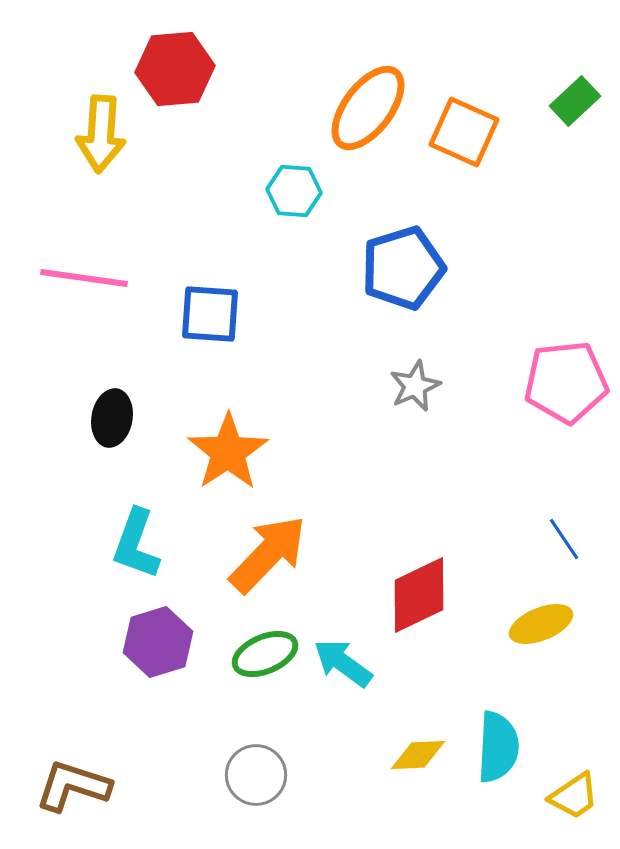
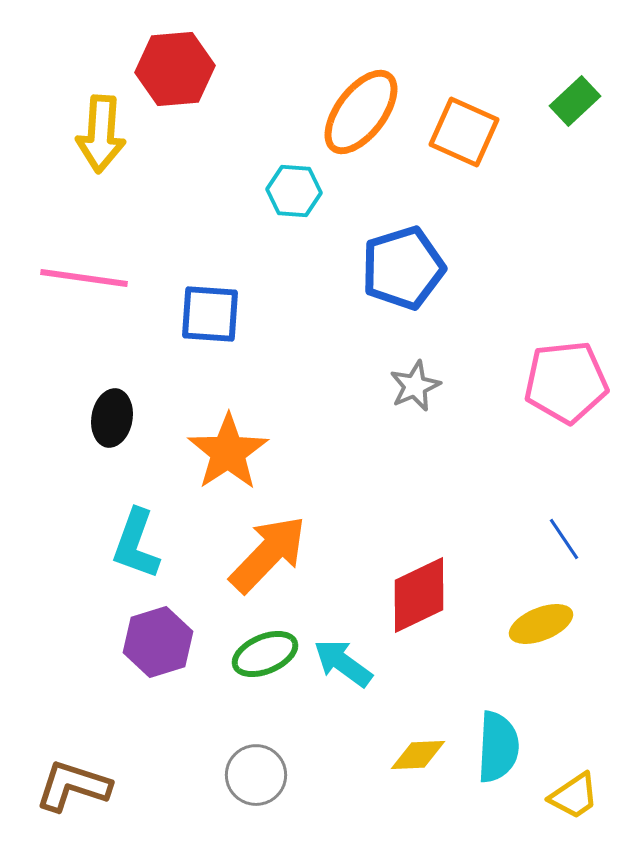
orange ellipse: moved 7 px left, 4 px down
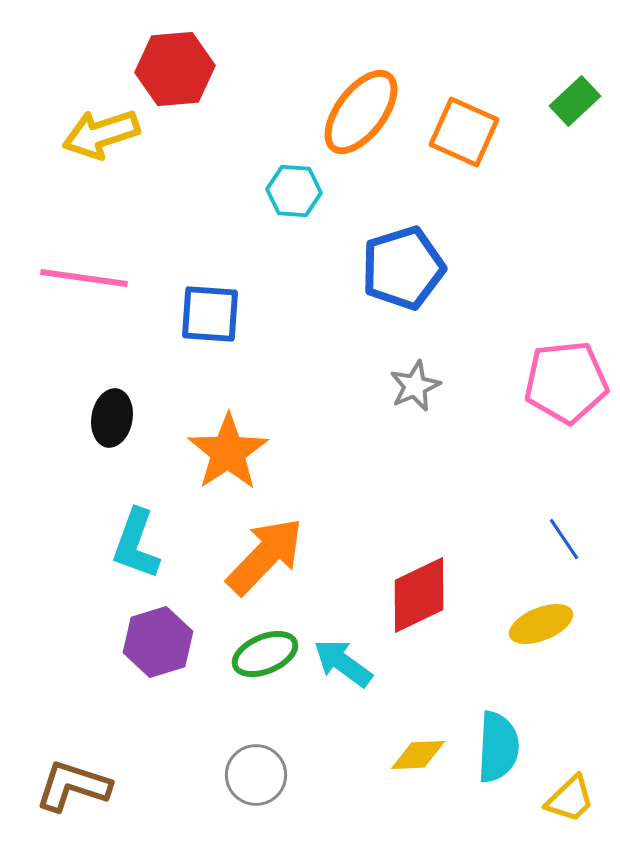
yellow arrow: rotated 68 degrees clockwise
orange arrow: moved 3 px left, 2 px down
yellow trapezoid: moved 4 px left, 3 px down; rotated 10 degrees counterclockwise
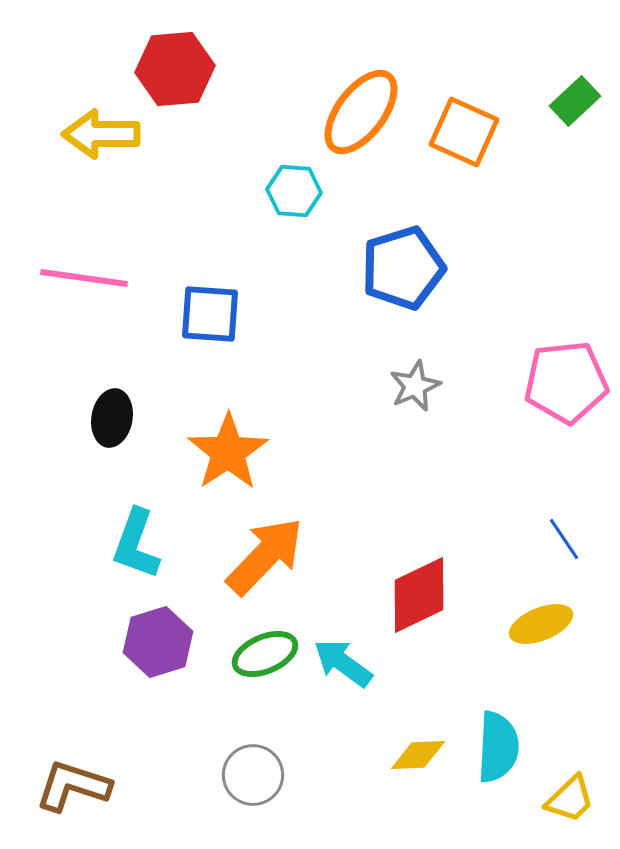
yellow arrow: rotated 18 degrees clockwise
gray circle: moved 3 px left
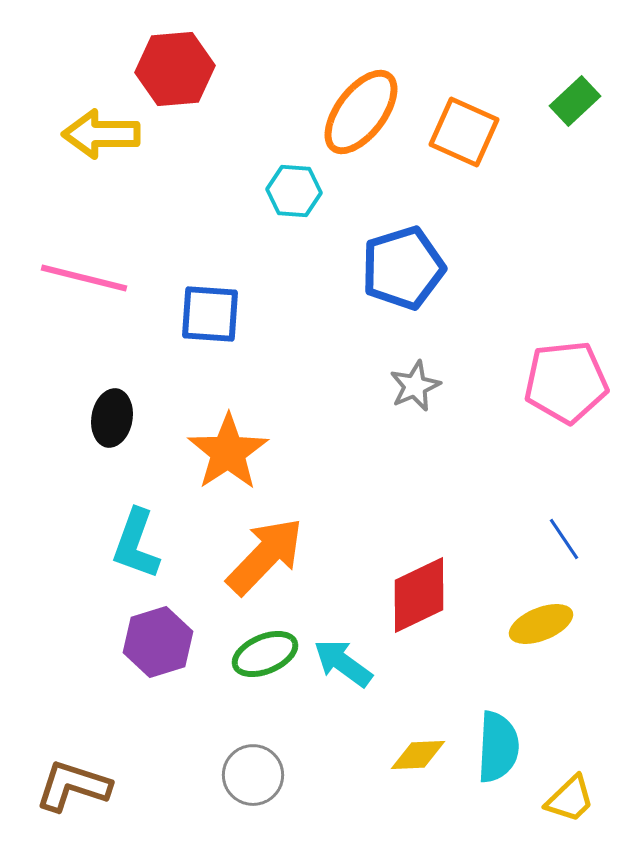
pink line: rotated 6 degrees clockwise
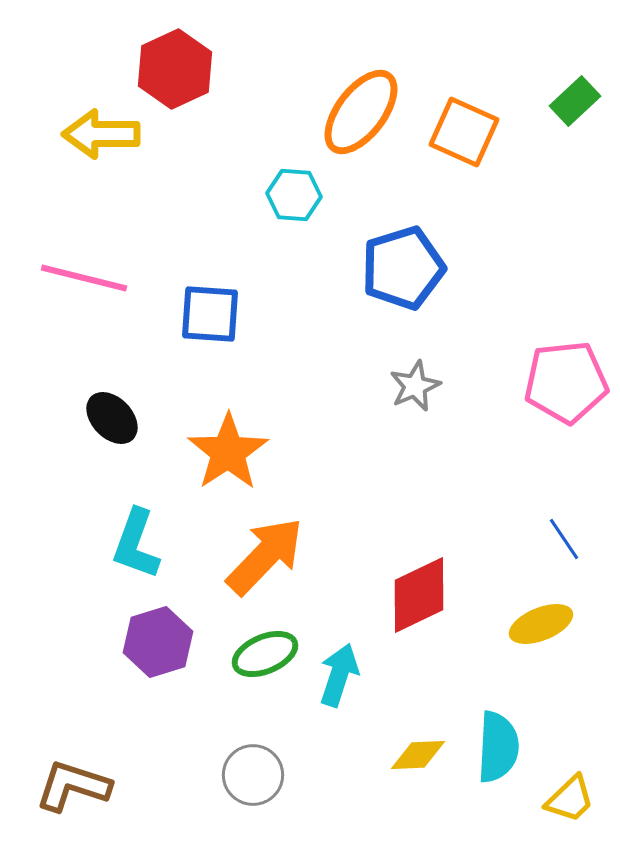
red hexagon: rotated 20 degrees counterclockwise
cyan hexagon: moved 4 px down
black ellipse: rotated 54 degrees counterclockwise
cyan arrow: moved 4 px left, 12 px down; rotated 72 degrees clockwise
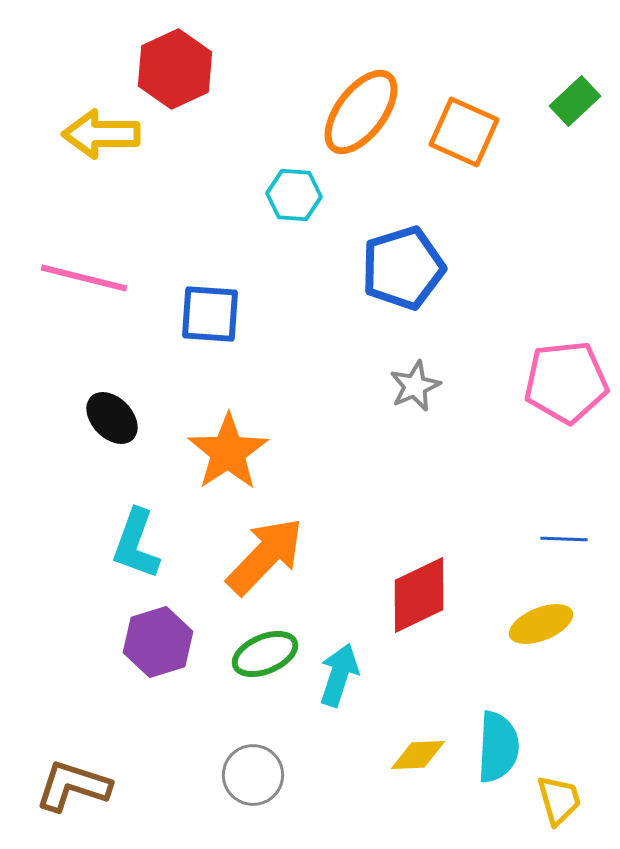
blue line: rotated 54 degrees counterclockwise
yellow trapezoid: moved 11 px left, 1 px down; rotated 62 degrees counterclockwise
